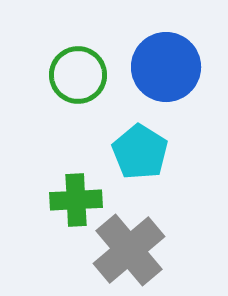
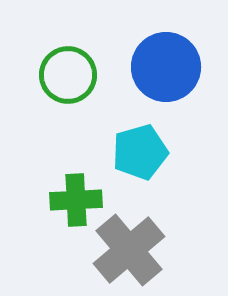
green circle: moved 10 px left
cyan pentagon: rotated 24 degrees clockwise
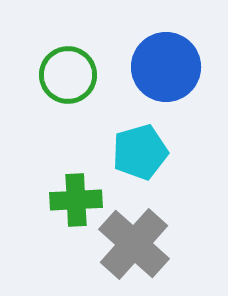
gray cross: moved 5 px right, 6 px up; rotated 8 degrees counterclockwise
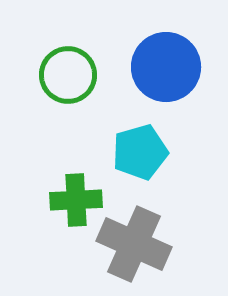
gray cross: rotated 18 degrees counterclockwise
